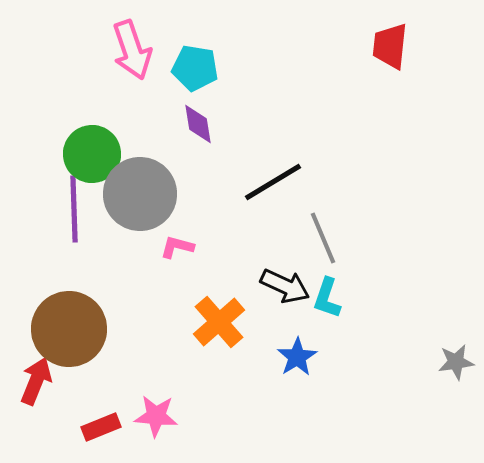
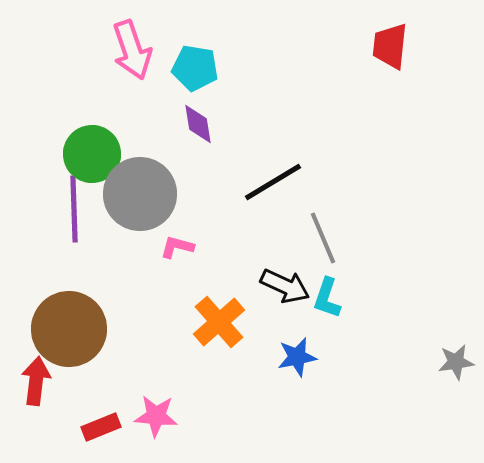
blue star: rotated 21 degrees clockwise
red arrow: rotated 15 degrees counterclockwise
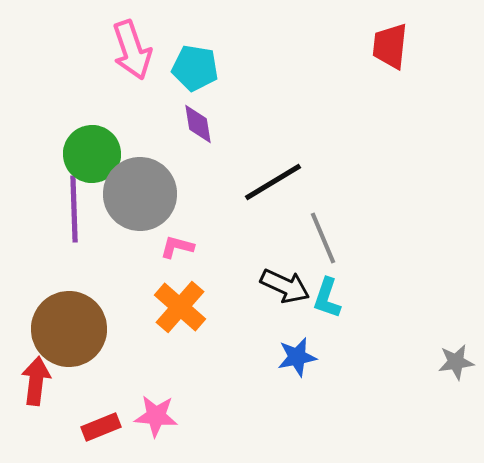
orange cross: moved 39 px left, 15 px up; rotated 8 degrees counterclockwise
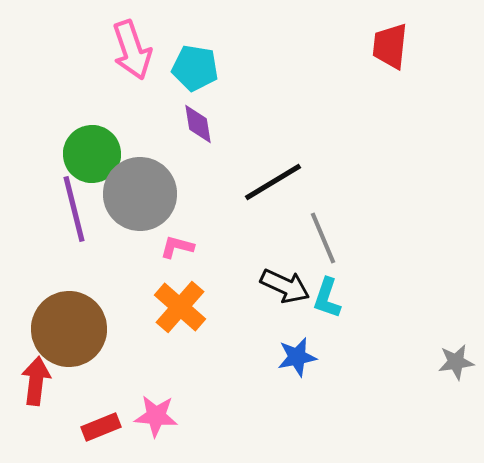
purple line: rotated 12 degrees counterclockwise
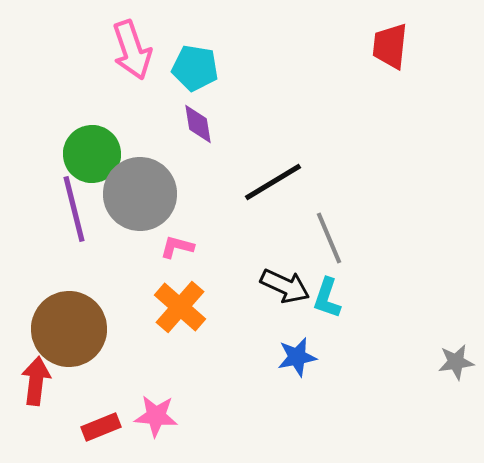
gray line: moved 6 px right
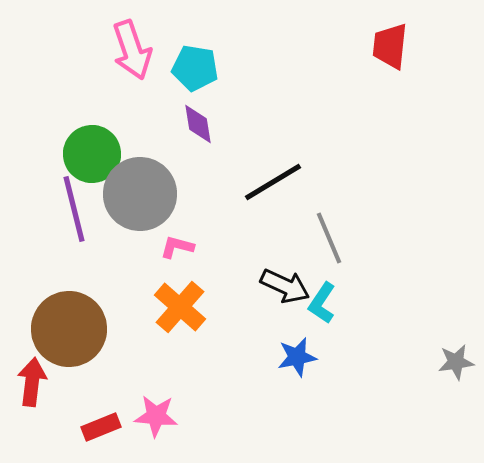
cyan L-shape: moved 5 px left, 5 px down; rotated 15 degrees clockwise
red arrow: moved 4 px left, 1 px down
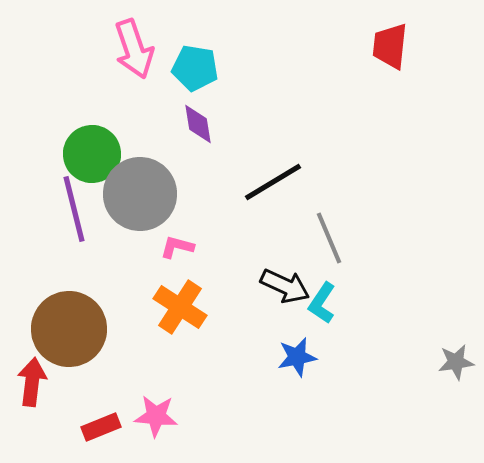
pink arrow: moved 2 px right, 1 px up
orange cross: rotated 8 degrees counterclockwise
